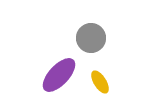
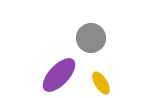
yellow ellipse: moved 1 px right, 1 px down
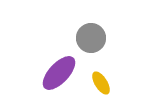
purple ellipse: moved 2 px up
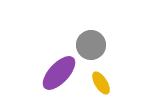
gray circle: moved 7 px down
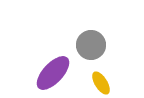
purple ellipse: moved 6 px left
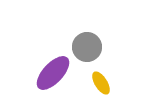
gray circle: moved 4 px left, 2 px down
